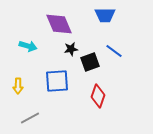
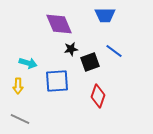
cyan arrow: moved 17 px down
gray line: moved 10 px left, 1 px down; rotated 54 degrees clockwise
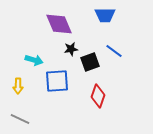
cyan arrow: moved 6 px right, 3 px up
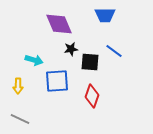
black square: rotated 24 degrees clockwise
red diamond: moved 6 px left
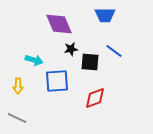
red diamond: moved 3 px right, 2 px down; rotated 50 degrees clockwise
gray line: moved 3 px left, 1 px up
